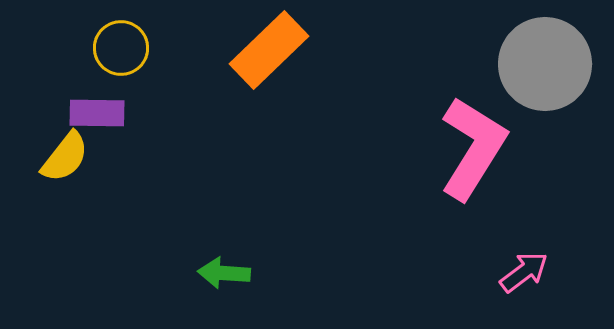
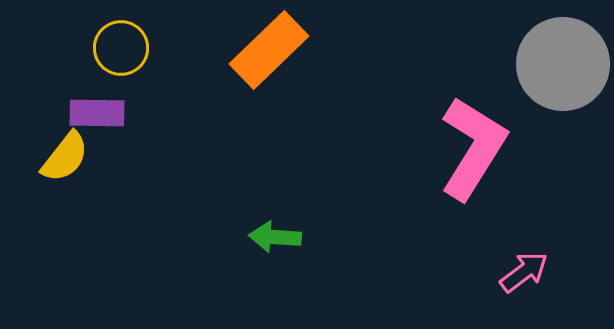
gray circle: moved 18 px right
green arrow: moved 51 px right, 36 px up
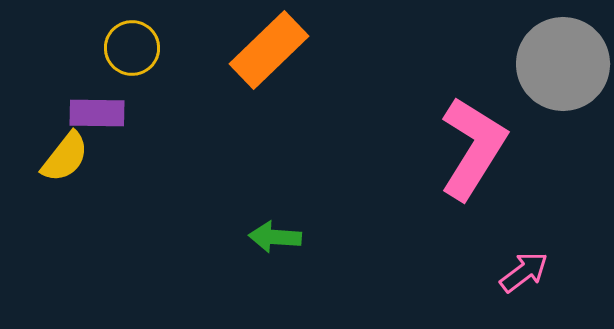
yellow circle: moved 11 px right
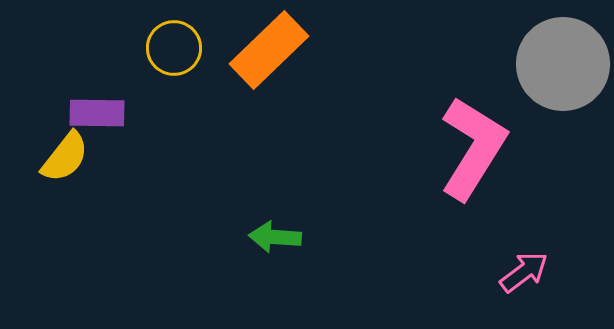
yellow circle: moved 42 px right
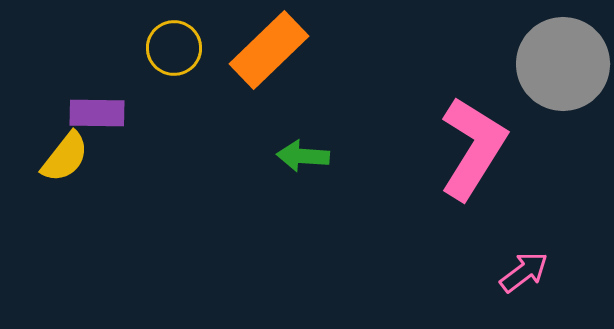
green arrow: moved 28 px right, 81 px up
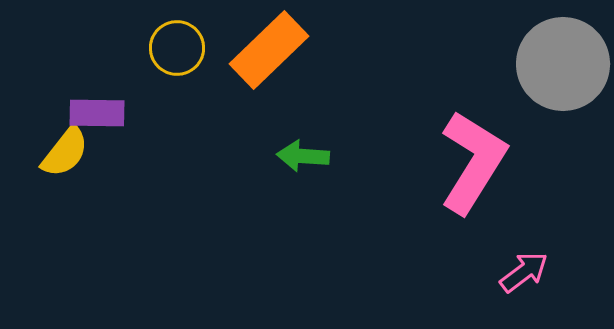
yellow circle: moved 3 px right
pink L-shape: moved 14 px down
yellow semicircle: moved 5 px up
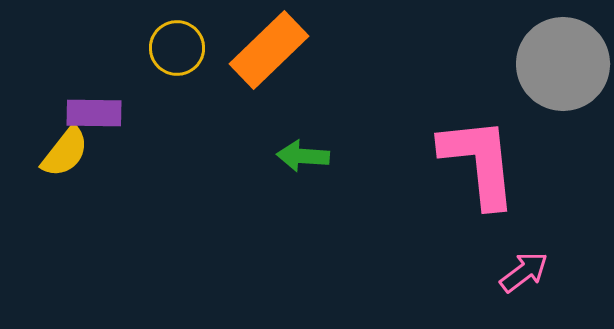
purple rectangle: moved 3 px left
pink L-shape: moved 6 px right; rotated 38 degrees counterclockwise
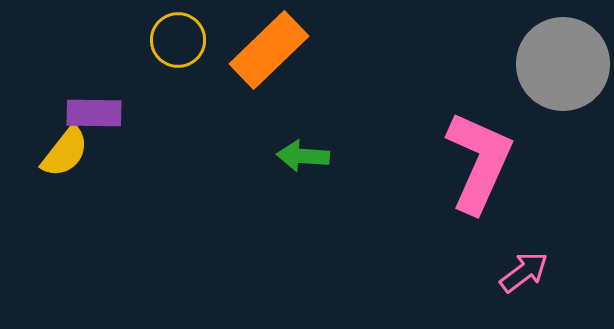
yellow circle: moved 1 px right, 8 px up
pink L-shape: rotated 30 degrees clockwise
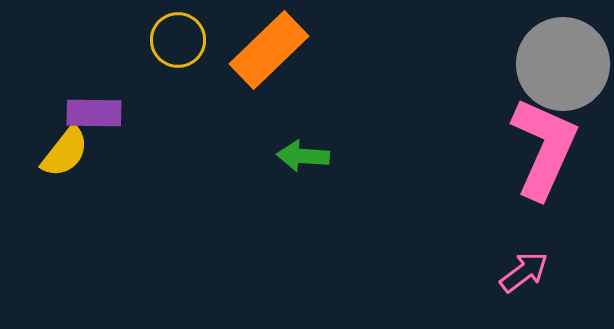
pink L-shape: moved 65 px right, 14 px up
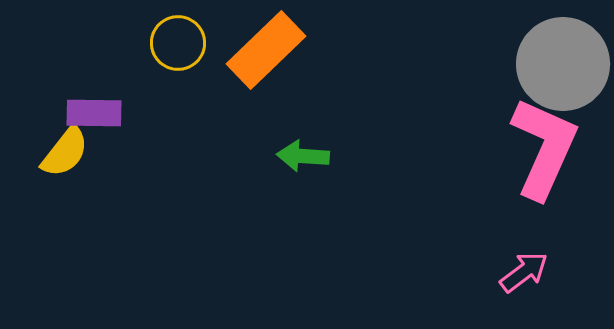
yellow circle: moved 3 px down
orange rectangle: moved 3 px left
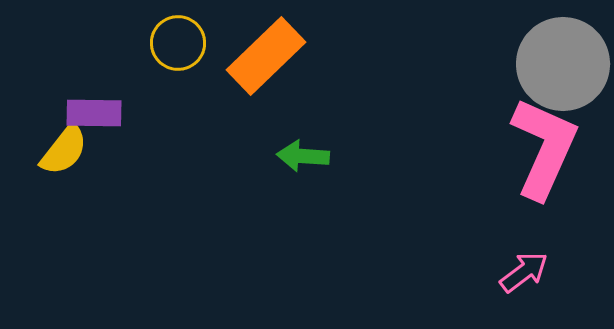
orange rectangle: moved 6 px down
yellow semicircle: moved 1 px left, 2 px up
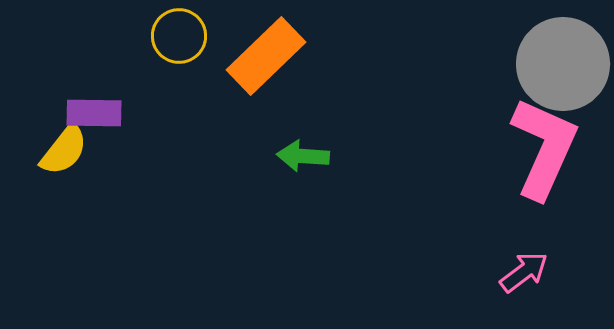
yellow circle: moved 1 px right, 7 px up
